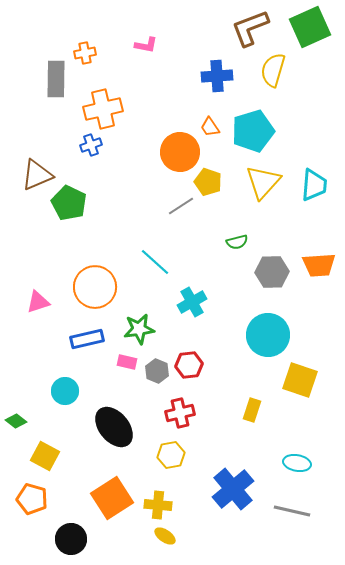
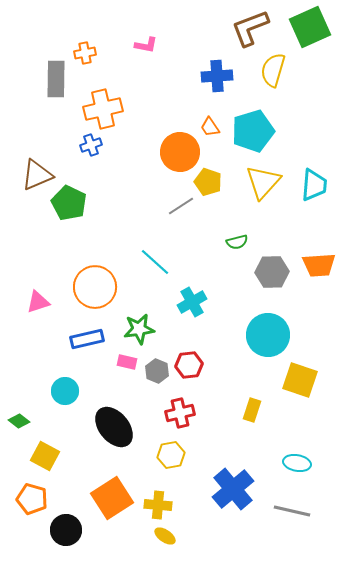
green diamond at (16, 421): moved 3 px right
black circle at (71, 539): moved 5 px left, 9 px up
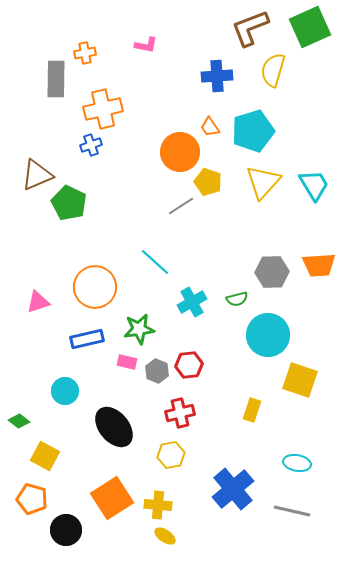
cyan trapezoid at (314, 185): rotated 36 degrees counterclockwise
green semicircle at (237, 242): moved 57 px down
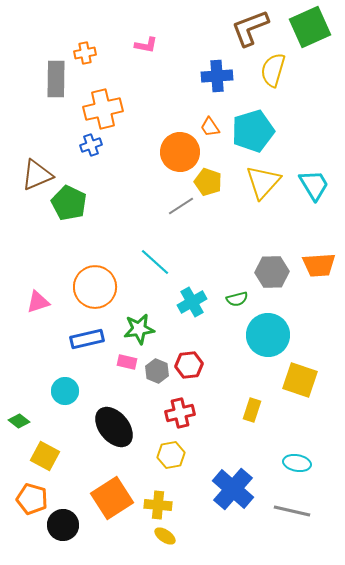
blue cross at (233, 489): rotated 9 degrees counterclockwise
black circle at (66, 530): moved 3 px left, 5 px up
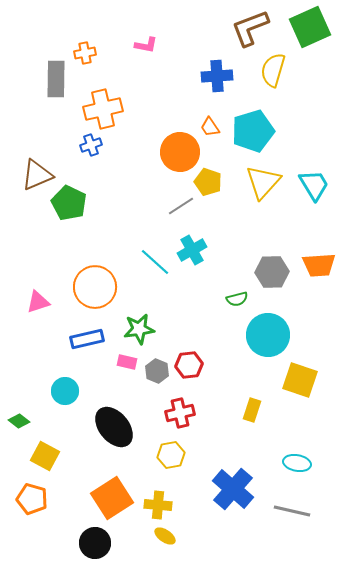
cyan cross at (192, 302): moved 52 px up
black circle at (63, 525): moved 32 px right, 18 px down
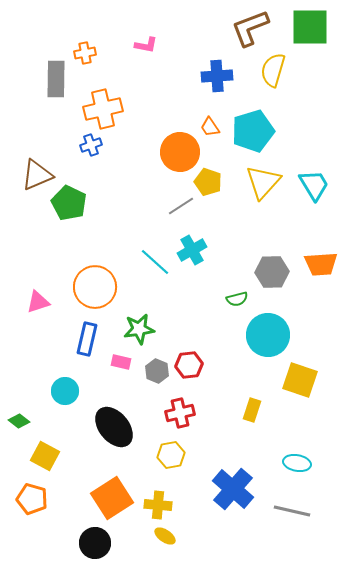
green square at (310, 27): rotated 24 degrees clockwise
orange trapezoid at (319, 265): moved 2 px right, 1 px up
blue rectangle at (87, 339): rotated 64 degrees counterclockwise
pink rectangle at (127, 362): moved 6 px left
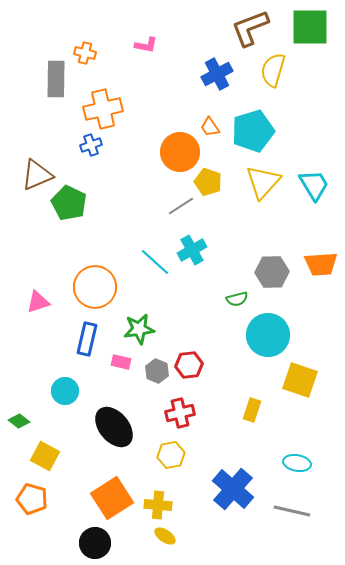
orange cross at (85, 53): rotated 25 degrees clockwise
blue cross at (217, 76): moved 2 px up; rotated 24 degrees counterclockwise
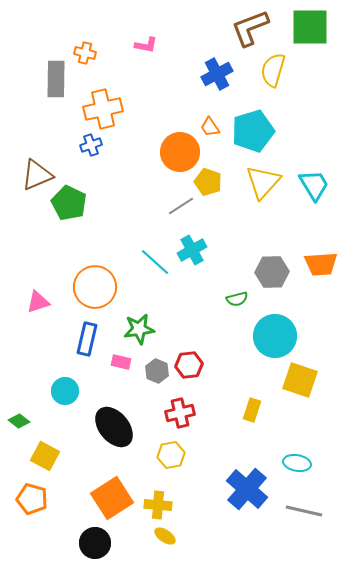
cyan circle at (268, 335): moved 7 px right, 1 px down
blue cross at (233, 489): moved 14 px right
gray line at (292, 511): moved 12 px right
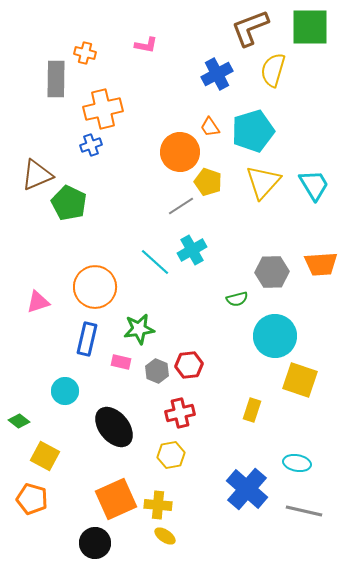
orange square at (112, 498): moved 4 px right, 1 px down; rotated 9 degrees clockwise
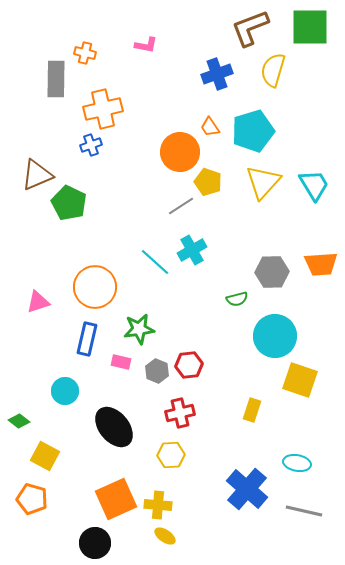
blue cross at (217, 74): rotated 8 degrees clockwise
yellow hexagon at (171, 455): rotated 8 degrees clockwise
